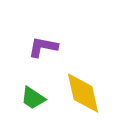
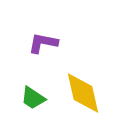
purple L-shape: moved 4 px up
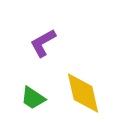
purple L-shape: rotated 40 degrees counterclockwise
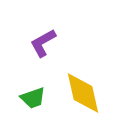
green trapezoid: rotated 52 degrees counterclockwise
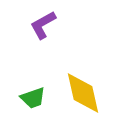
purple L-shape: moved 18 px up
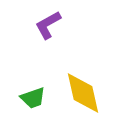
purple L-shape: moved 5 px right
